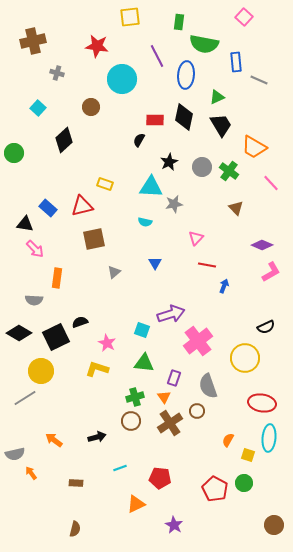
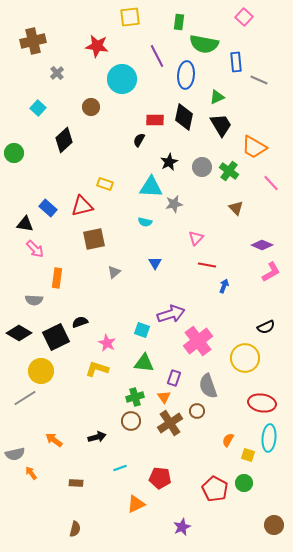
gray cross at (57, 73): rotated 32 degrees clockwise
purple star at (174, 525): moved 8 px right, 2 px down; rotated 18 degrees clockwise
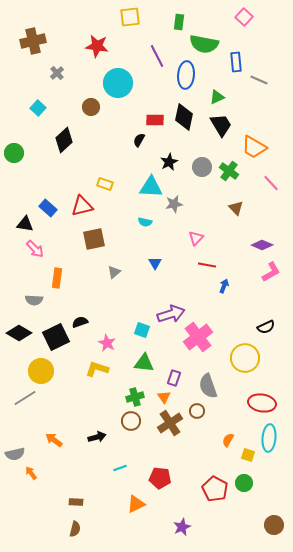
cyan circle at (122, 79): moved 4 px left, 4 px down
pink cross at (198, 341): moved 4 px up
brown rectangle at (76, 483): moved 19 px down
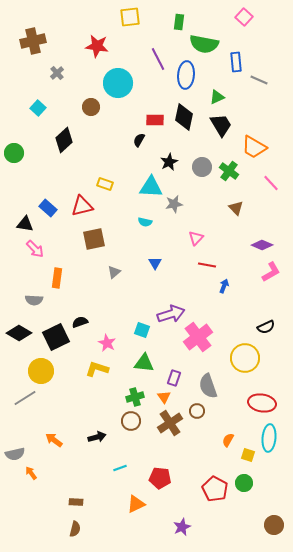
purple line at (157, 56): moved 1 px right, 3 px down
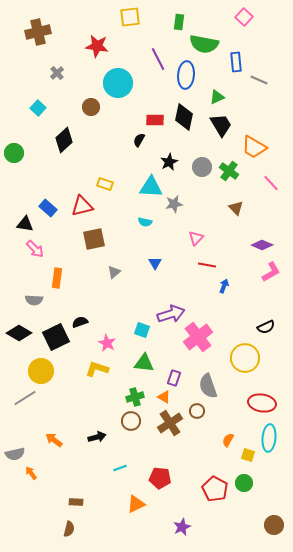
brown cross at (33, 41): moved 5 px right, 9 px up
orange triangle at (164, 397): rotated 24 degrees counterclockwise
brown semicircle at (75, 529): moved 6 px left
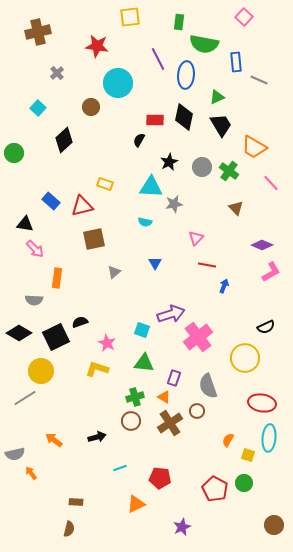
blue rectangle at (48, 208): moved 3 px right, 7 px up
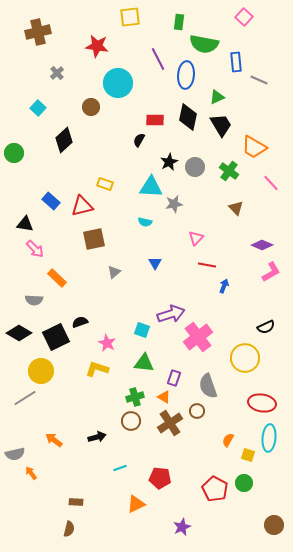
black diamond at (184, 117): moved 4 px right
gray circle at (202, 167): moved 7 px left
orange rectangle at (57, 278): rotated 54 degrees counterclockwise
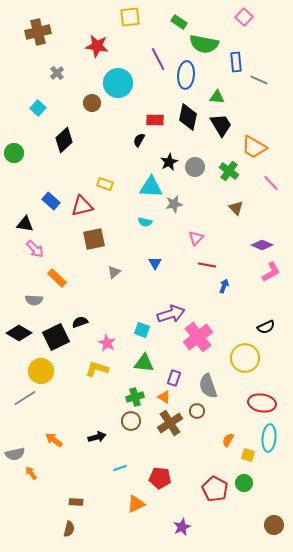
green rectangle at (179, 22): rotated 63 degrees counterclockwise
green triangle at (217, 97): rotated 28 degrees clockwise
brown circle at (91, 107): moved 1 px right, 4 px up
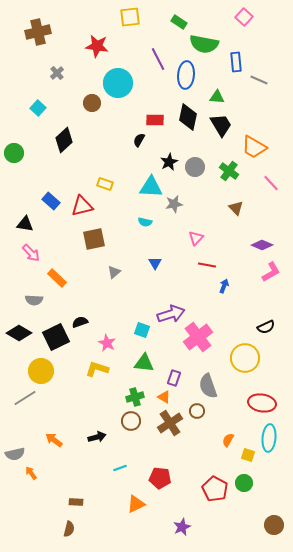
pink arrow at (35, 249): moved 4 px left, 4 px down
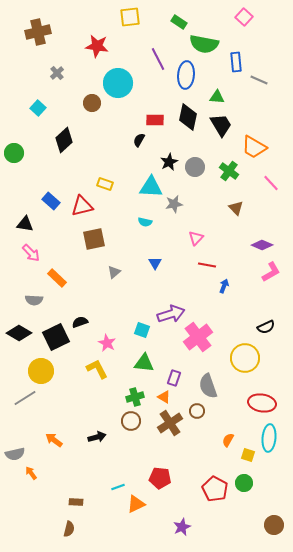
yellow L-shape at (97, 369): rotated 45 degrees clockwise
cyan line at (120, 468): moved 2 px left, 19 px down
